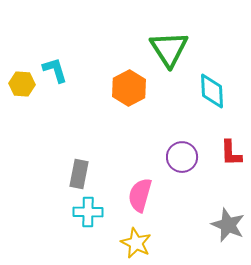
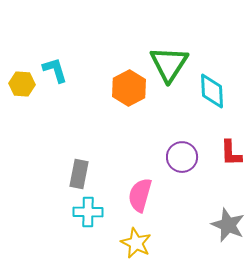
green triangle: moved 15 px down; rotated 6 degrees clockwise
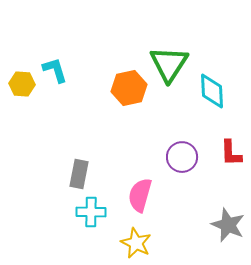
orange hexagon: rotated 16 degrees clockwise
cyan cross: moved 3 px right
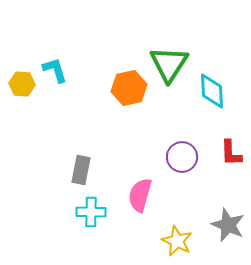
gray rectangle: moved 2 px right, 4 px up
yellow star: moved 41 px right, 2 px up
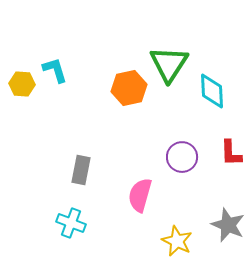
cyan cross: moved 20 px left, 11 px down; rotated 20 degrees clockwise
